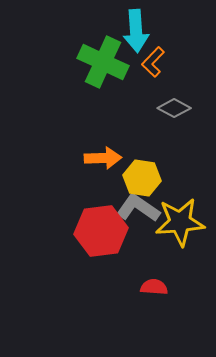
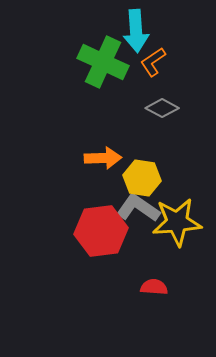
orange L-shape: rotated 12 degrees clockwise
gray diamond: moved 12 px left
yellow star: moved 3 px left
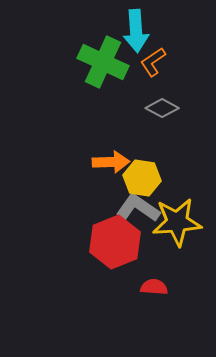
orange arrow: moved 8 px right, 4 px down
red hexagon: moved 14 px right, 11 px down; rotated 15 degrees counterclockwise
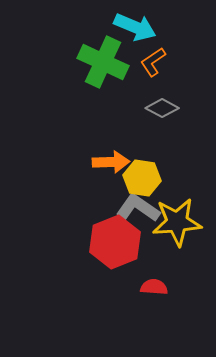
cyan arrow: moved 1 px left, 4 px up; rotated 63 degrees counterclockwise
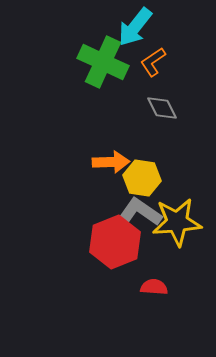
cyan arrow: rotated 105 degrees clockwise
gray diamond: rotated 36 degrees clockwise
gray L-shape: moved 2 px right, 4 px down
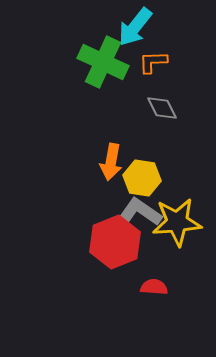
orange L-shape: rotated 32 degrees clockwise
orange arrow: rotated 102 degrees clockwise
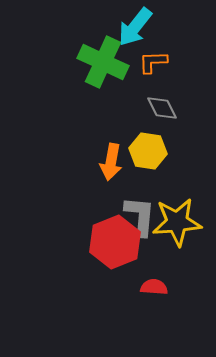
yellow hexagon: moved 6 px right, 27 px up
gray L-shape: moved 4 px down; rotated 60 degrees clockwise
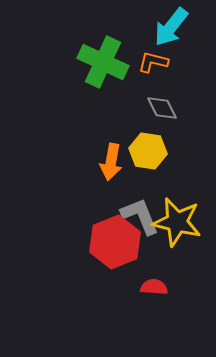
cyan arrow: moved 36 px right
orange L-shape: rotated 16 degrees clockwise
gray L-shape: rotated 27 degrees counterclockwise
yellow star: rotated 18 degrees clockwise
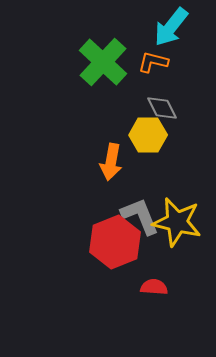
green cross: rotated 18 degrees clockwise
yellow hexagon: moved 16 px up; rotated 9 degrees counterclockwise
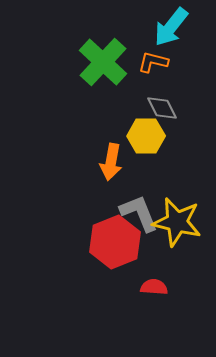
yellow hexagon: moved 2 px left, 1 px down
gray L-shape: moved 1 px left, 3 px up
